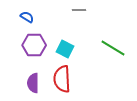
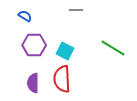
gray line: moved 3 px left
blue semicircle: moved 2 px left, 1 px up
cyan square: moved 2 px down
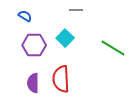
cyan square: moved 13 px up; rotated 18 degrees clockwise
red semicircle: moved 1 px left
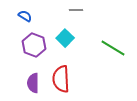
purple hexagon: rotated 20 degrees clockwise
